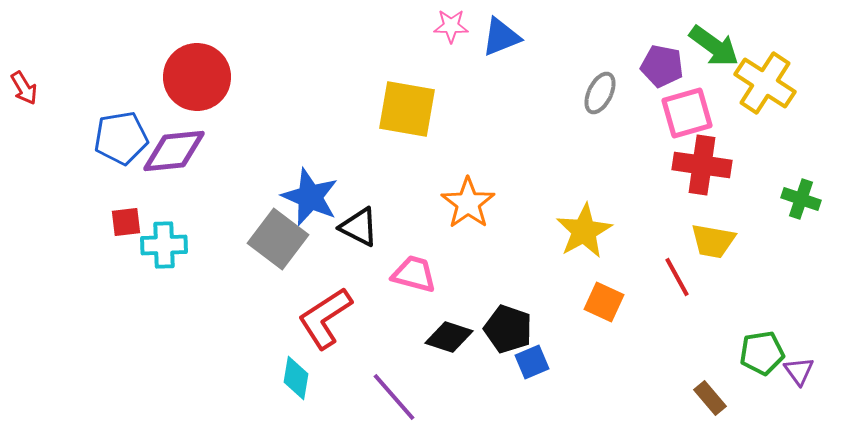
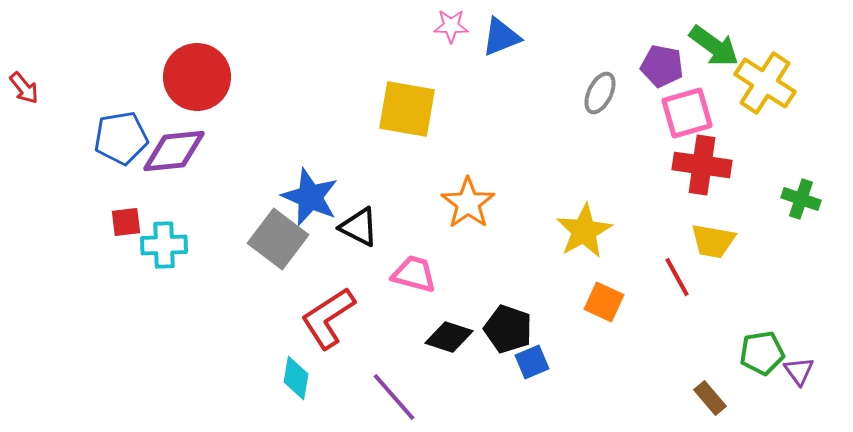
red arrow: rotated 8 degrees counterclockwise
red L-shape: moved 3 px right
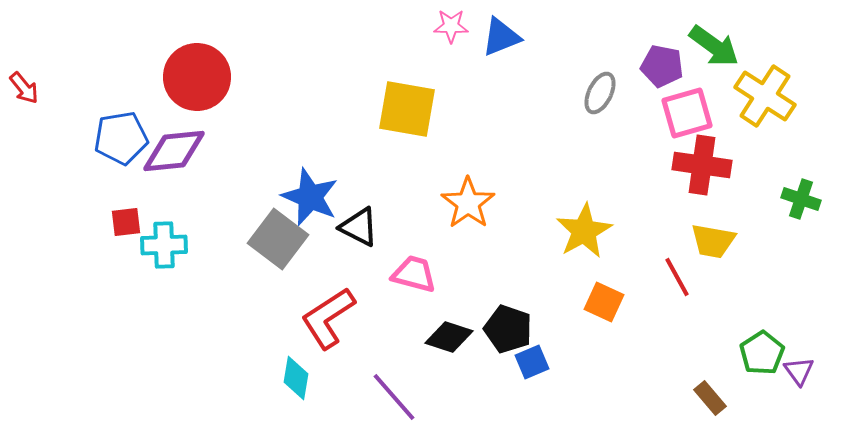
yellow cross: moved 13 px down
green pentagon: rotated 24 degrees counterclockwise
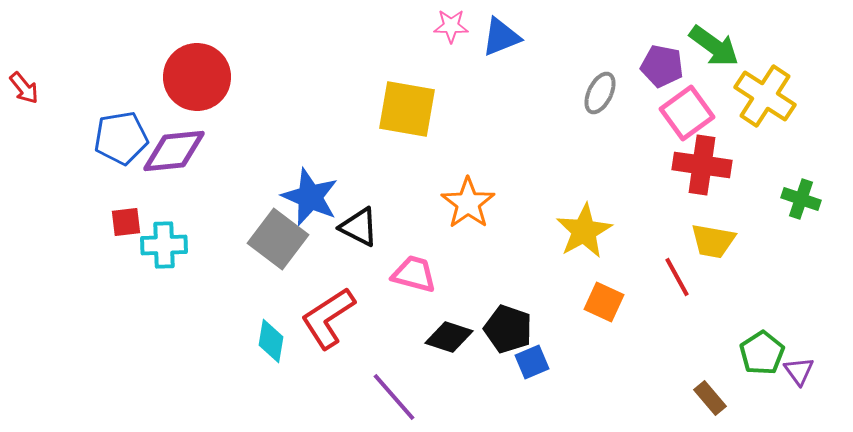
pink square: rotated 20 degrees counterclockwise
cyan diamond: moved 25 px left, 37 px up
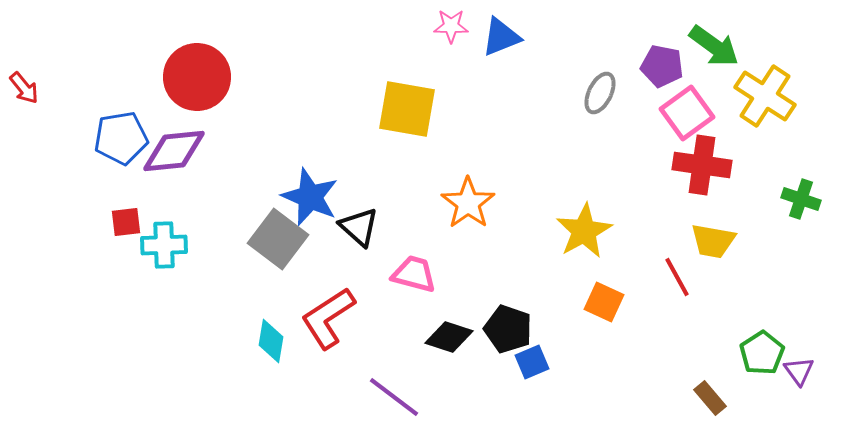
black triangle: rotated 15 degrees clockwise
purple line: rotated 12 degrees counterclockwise
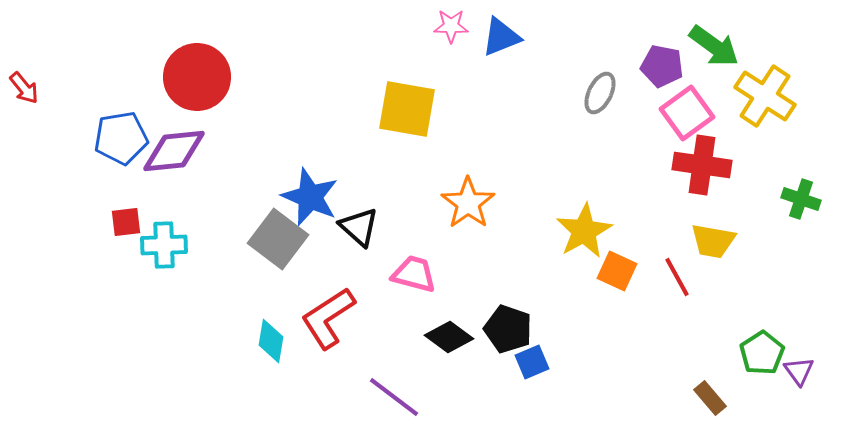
orange square: moved 13 px right, 31 px up
black diamond: rotated 18 degrees clockwise
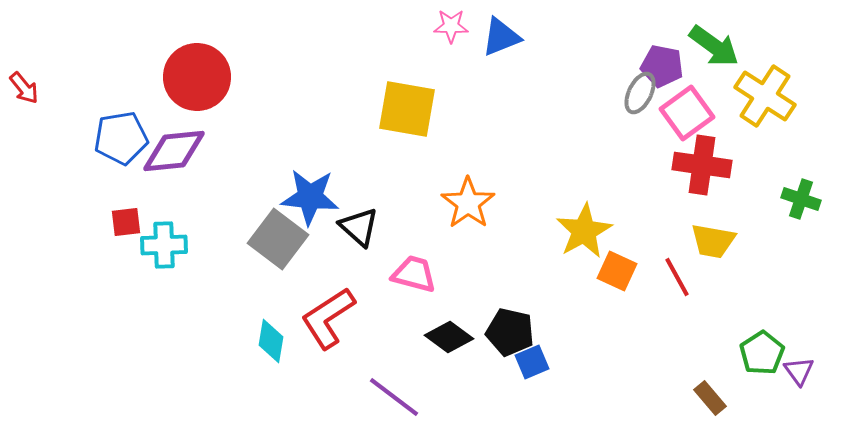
gray ellipse: moved 40 px right
blue star: rotated 18 degrees counterclockwise
black pentagon: moved 2 px right, 3 px down; rotated 6 degrees counterclockwise
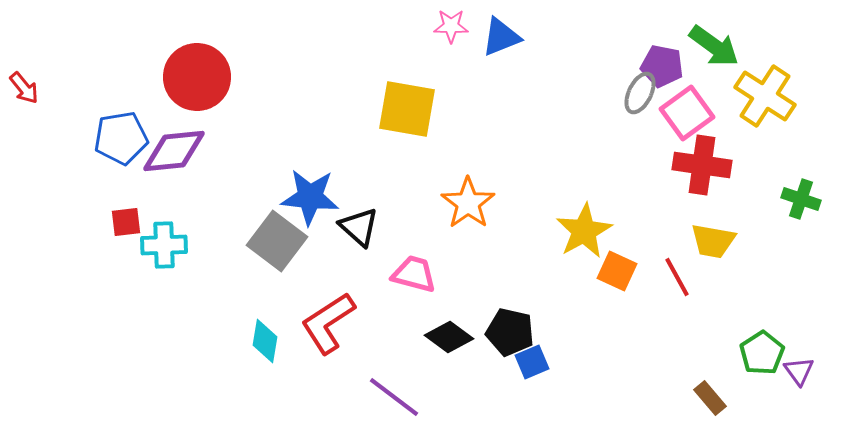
gray square: moved 1 px left, 2 px down
red L-shape: moved 5 px down
cyan diamond: moved 6 px left
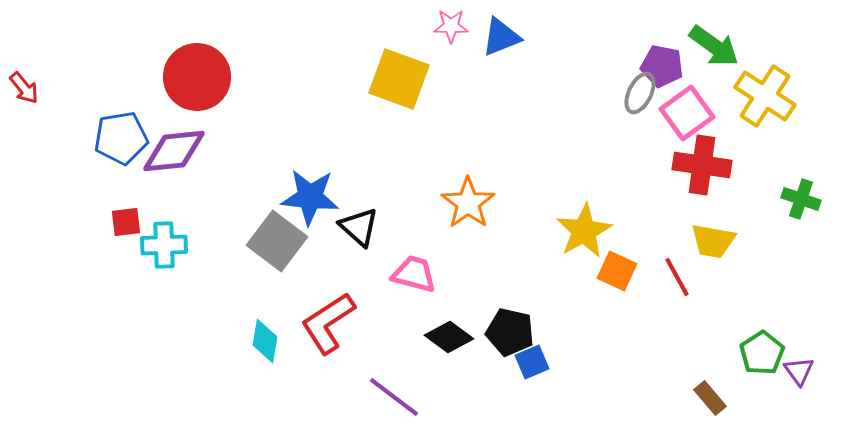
yellow square: moved 8 px left, 30 px up; rotated 10 degrees clockwise
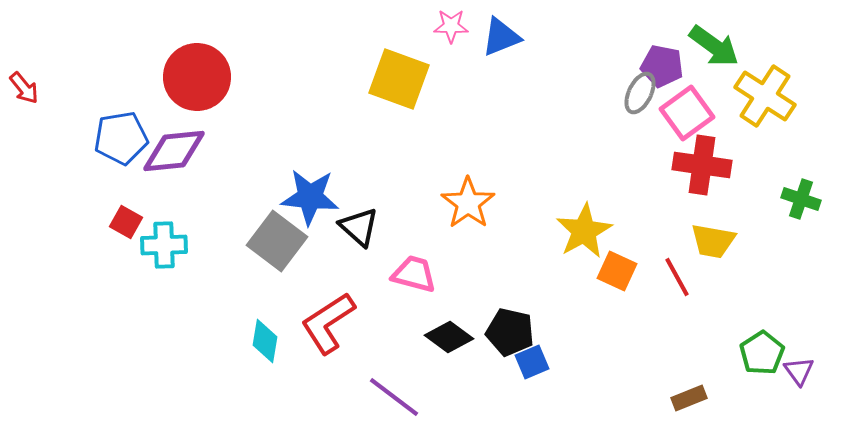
red square: rotated 36 degrees clockwise
brown rectangle: moved 21 px left; rotated 72 degrees counterclockwise
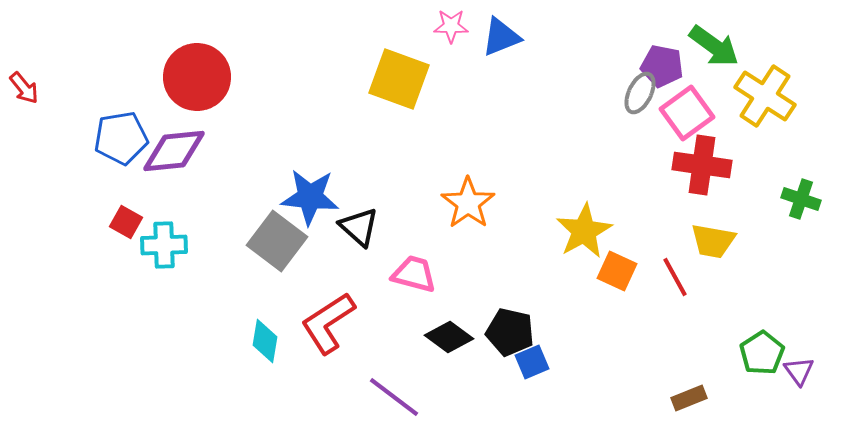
red line: moved 2 px left
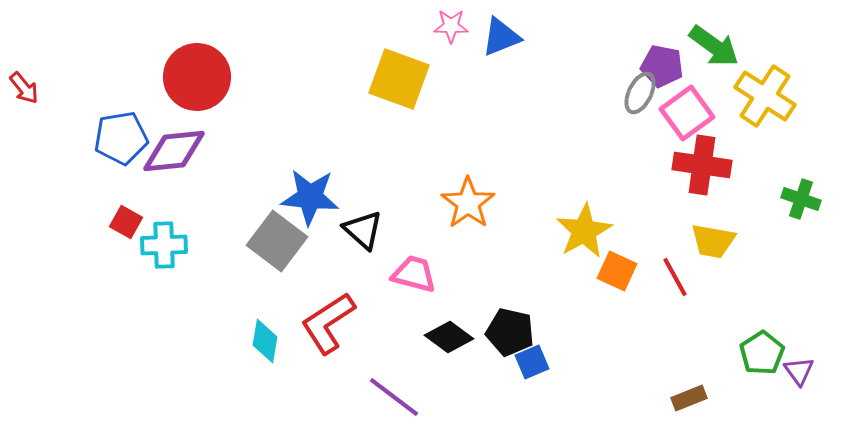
black triangle: moved 4 px right, 3 px down
